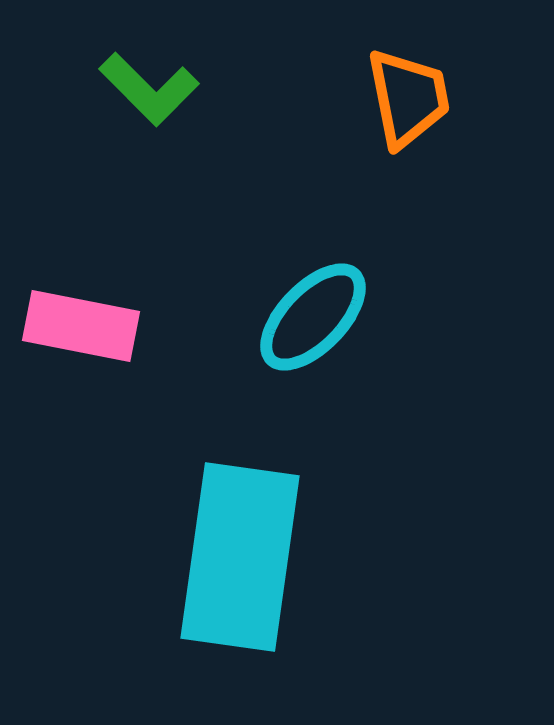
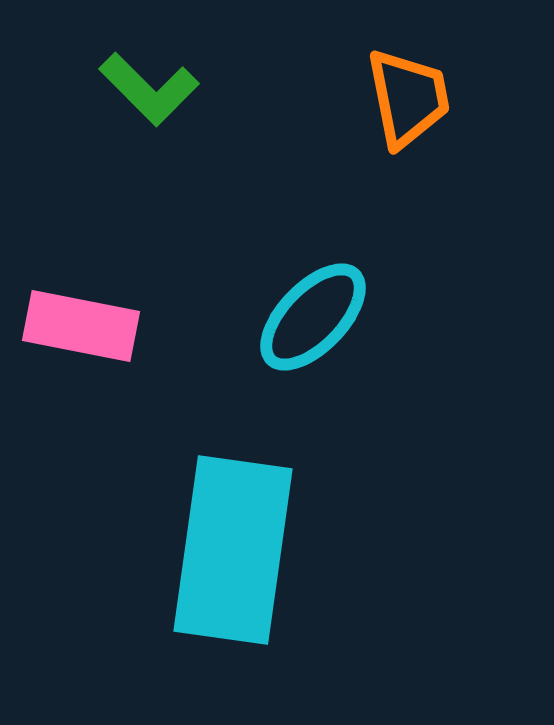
cyan rectangle: moved 7 px left, 7 px up
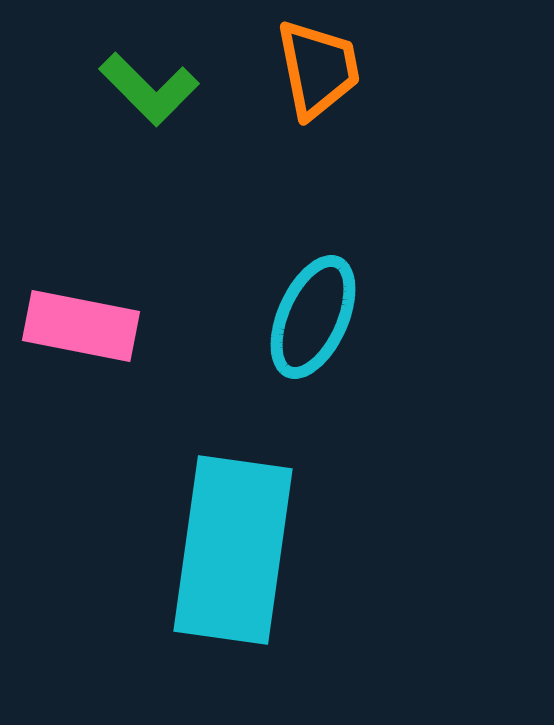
orange trapezoid: moved 90 px left, 29 px up
cyan ellipse: rotated 20 degrees counterclockwise
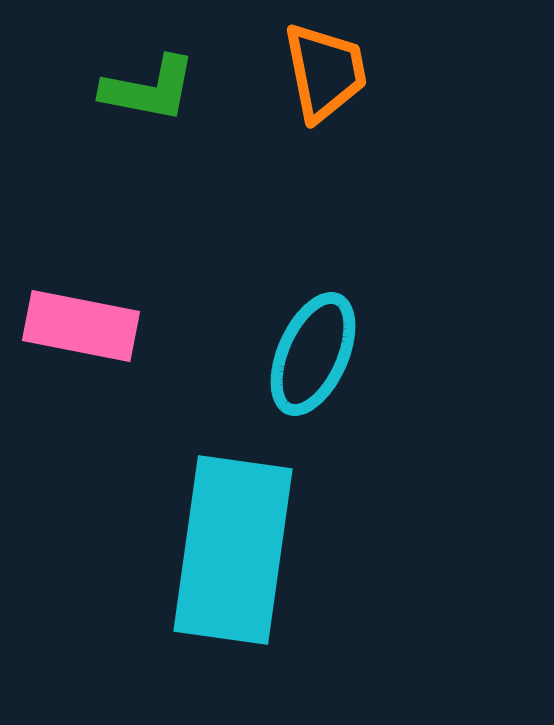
orange trapezoid: moved 7 px right, 3 px down
green L-shape: rotated 34 degrees counterclockwise
cyan ellipse: moved 37 px down
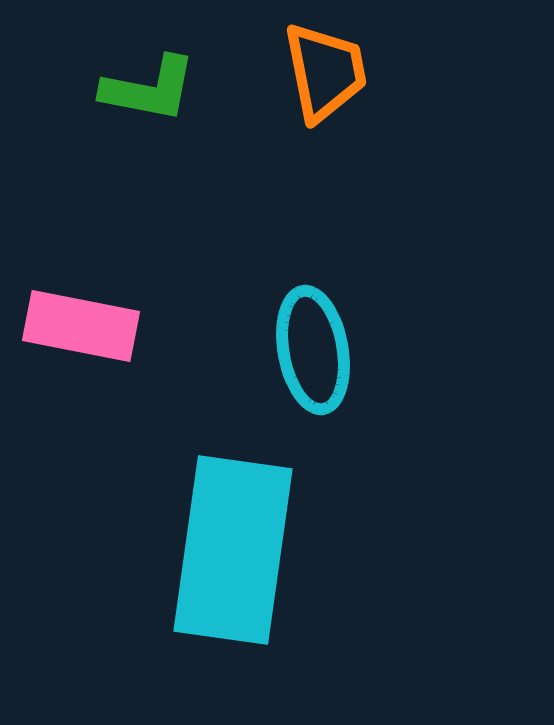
cyan ellipse: moved 4 px up; rotated 34 degrees counterclockwise
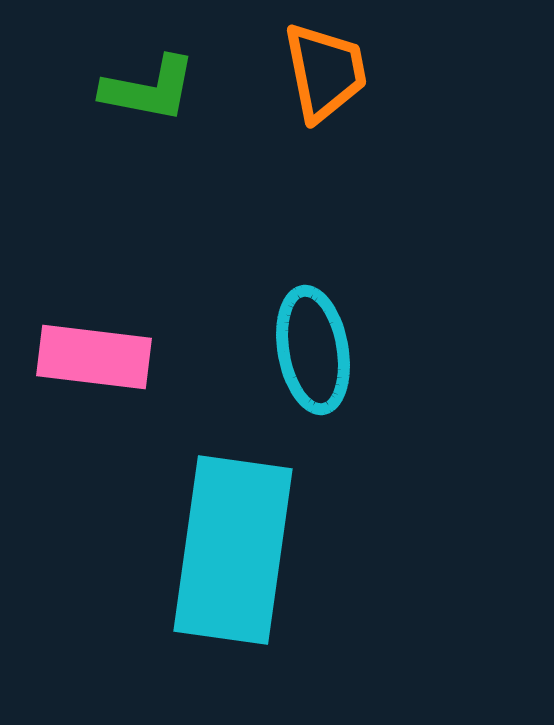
pink rectangle: moved 13 px right, 31 px down; rotated 4 degrees counterclockwise
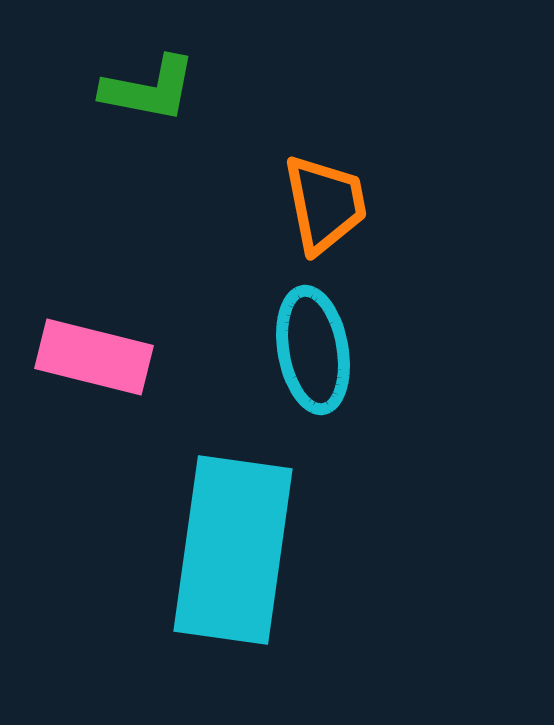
orange trapezoid: moved 132 px down
pink rectangle: rotated 7 degrees clockwise
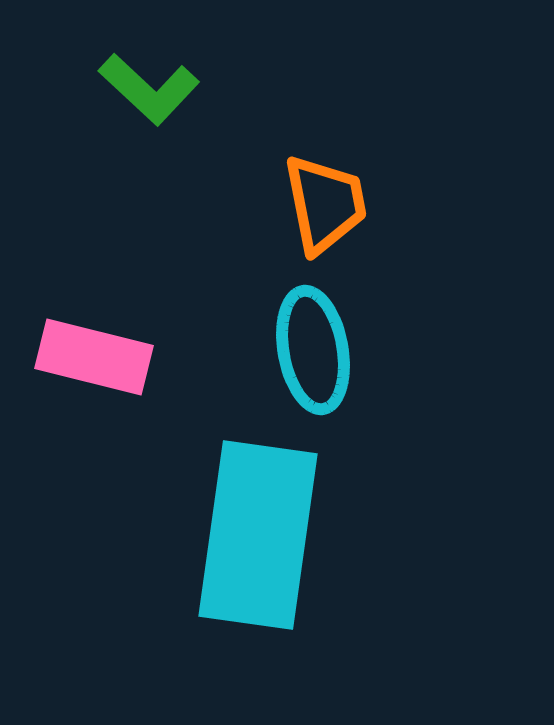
green L-shape: rotated 32 degrees clockwise
cyan rectangle: moved 25 px right, 15 px up
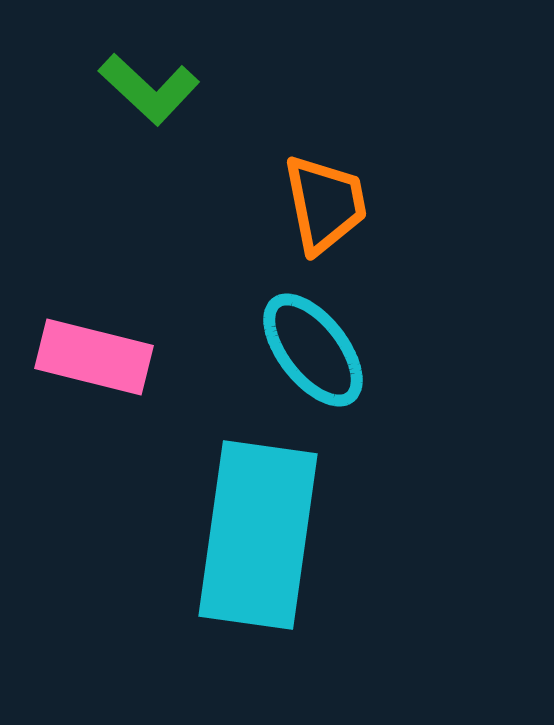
cyan ellipse: rotated 28 degrees counterclockwise
